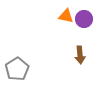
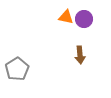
orange triangle: moved 1 px down
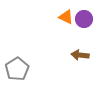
orange triangle: rotated 14 degrees clockwise
brown arrow: rotated 102 degrees clockwise
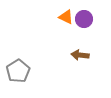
gray pentagon: moved 1 px right, 2 px down
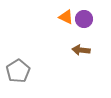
brown arrow: moved 1 px right, 5 px up
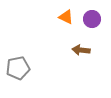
purple circle: moved 8 px right
gray pentagon: moved 3 px up; rotated 20 degrees clockwise
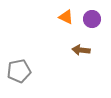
gray pentagon: moved 1 px right, 3 px down
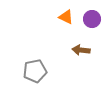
gray pentagon: moved 16 px right
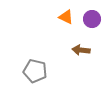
gray pentagon: rotated 25 degrees clockwise
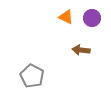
purple circle: moved 1 px up
gray pentagon: moved 3 px left, 5 px down; rotated 15 degrees clockwise
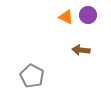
purple circle: moved 4 px left, 3 px up
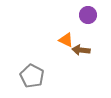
orange triangle: moved 23 px down
